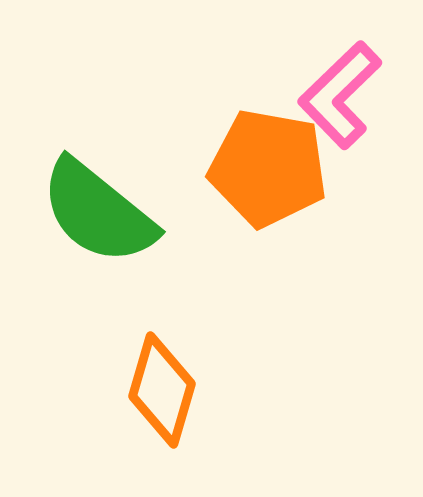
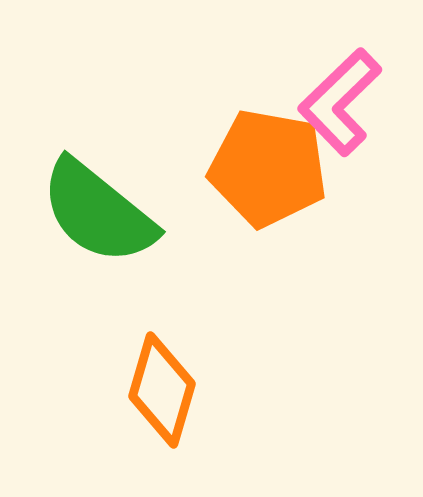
pink L-shape: moved 7 px down
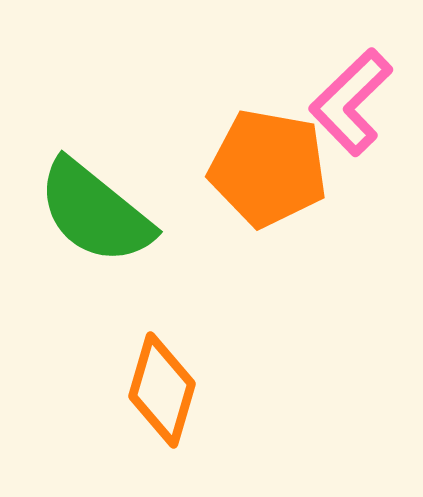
pink L-shape: moved 11 px right
green semicircle: moved 3 px left
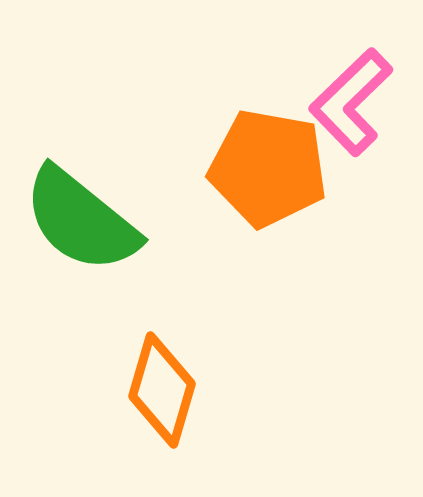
green semicircle: moved 14 px left, 8 px down
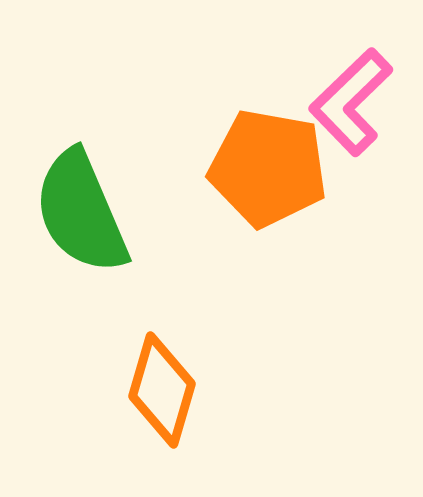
green semicircle: moved 8 px up; rotated 28 degrees clockwise
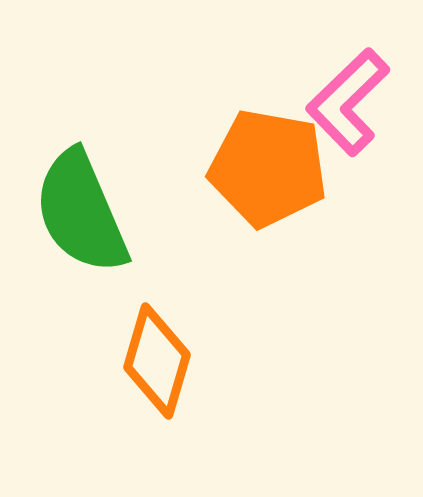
pink L-shape: moved 3 px left
orange diamond: moved 5 px left, 29 px up
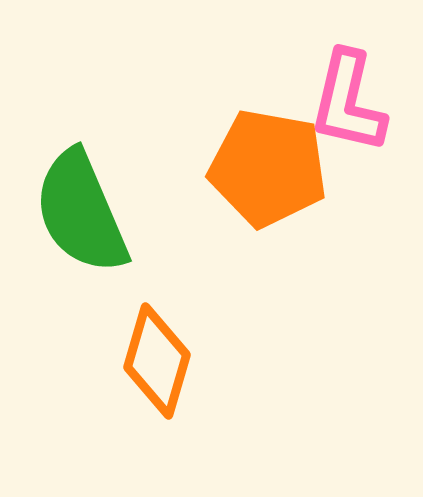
pink L-shape: rotated 33 degrees counterclockwise
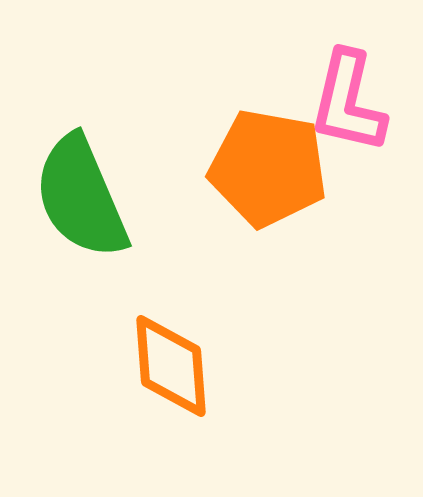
green semicircle: moved 15 px up
orange diamond: moved 14 px right, 5 px down; rotated 21 degrees counterclockwise
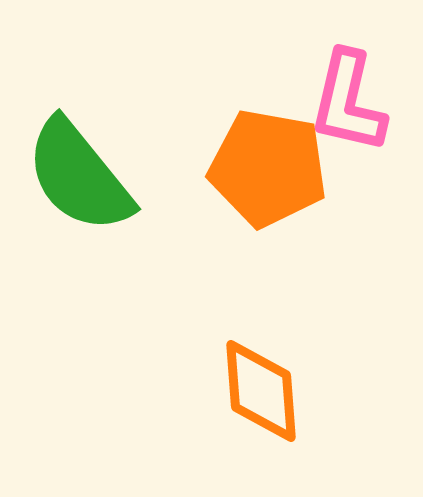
green semicircle: moved 2 px left, 21 px up; rotated 16 degrees counterclockwise
orange diamond: moved 90 px right, 25 px down
